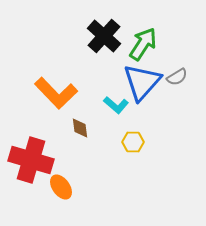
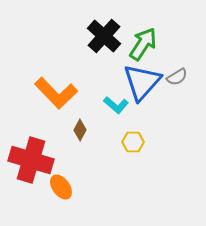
brown diamond: moved 2 px down; rotated 35 degrees clockwise
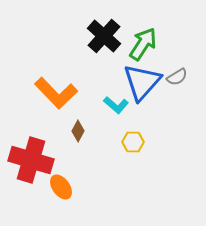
brown diamond: moved 2 px left, 1 px down
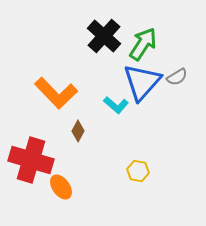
yellow hexagon: moved 5 px right, 29 px down; rotated 10 degrees clockwise
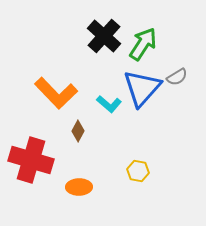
blue triangle: moved 6 px down
cyan L-shape: moved 7 px left, 1 px up
orange ellipse: moved 18 px right; rotated 55 degrees counterclockwise
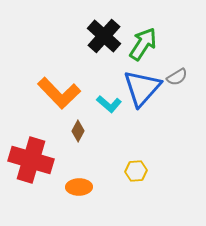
orange L-shape: moved 3 px right
yellow hexagon: moved 2 px left; rotated 15 degrees counterclockwise
